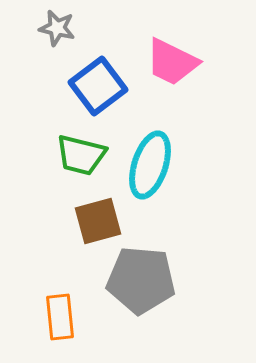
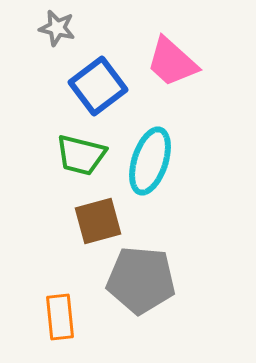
pink trapezoid: rotated 16 degrees clockwise
cyan ellipse: moved 4 px up
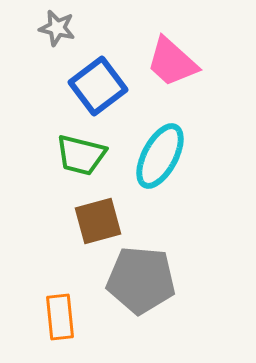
cyan ellipse: moved 10 px right, 5 px up; rotated 10 degrees clockwise
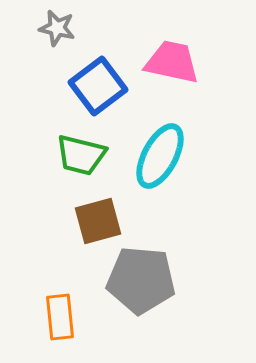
pink trapezoid: rotated 150 degrees clockwise
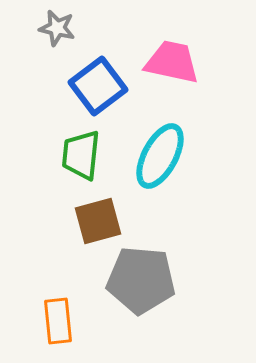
green trapezoid: rotated 82 degrees clockwise
orange rectangle: moved 2 px left, 4 px down
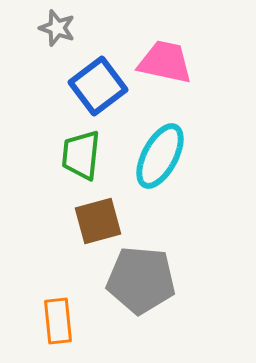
gray star: rotated 6 degrees clockwise
pink trapezoid: moved 7 px left
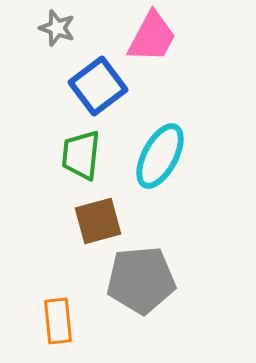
pink trapezoid: moved 13 px left, 25 px up; rotated 106 degrees clockwise
gray pentagon: rotated 10 degrees counterclockwise
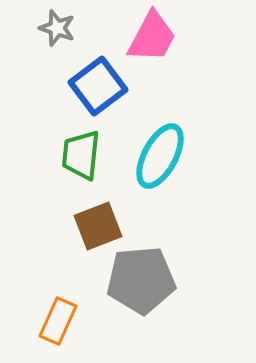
brown square: moved 5 px down; rotated 6 degrees counterclockwise
orange rectangle: rotated 30 degrees clockwise
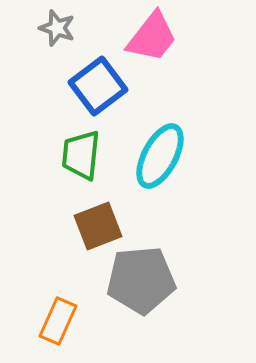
pink trapezoid: rotated 10 degrees clockwise
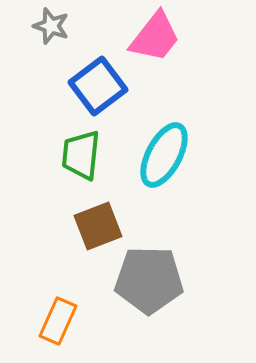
gray star: moved 6 px left, 2 px up
pink trapezoid: moved 3 px right
cyan ellipse: moved 4 px right, 1 px up
gray pentagon: moved 8 px right; rotated 6 degrees clockwise
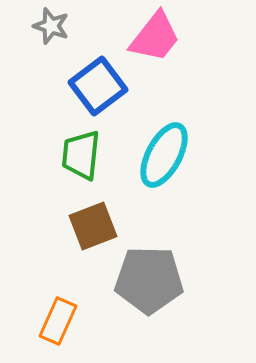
brown square: moved 5 px left
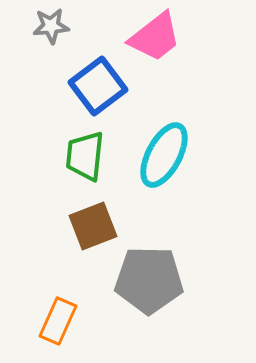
gray star: rotated 24 degrees counterclockwise
pink trapezoid: rotated 14 degrees clockwise
green trapezoid: moved 4 px right, 1 px down
